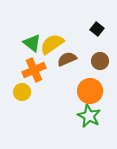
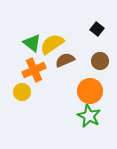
brown semicircle: moved 2 px left, 1 px down
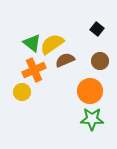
green star: moved 3 px right, 3 px down; rotated 25 degrees counterclockwise
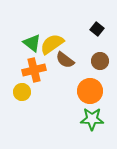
brown semicircle: rotated 120 degrees counterclockwise
orange cross: rotated 10 degrees clockwise
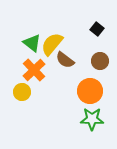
yellow semicircle: rotated 15 degrees counterclockwise
orange cross: rotated 30 degrees counterclockwise
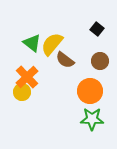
orange cross: moved 7 px left, 7 px down
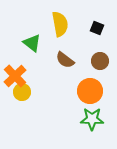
black square: moved 1 px up; rotated 16 degrees counterclockwise
yellow semicircle: moved 8 px right, 20 px up; rotated 130 degrees clockwise
orange cross: moved 12 px left, 1 px up
